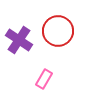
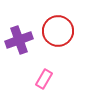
purple cross: rotated 36 degrees clockwise
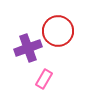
purple cross: moved 9 px right, 8 px down
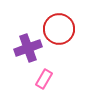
red circle: moved 1 px right, 2 px up
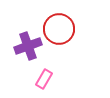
purple cross: moved 2 px up
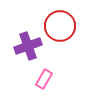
red circle: moved 1 px right, 3 px up
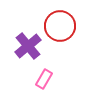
purple cross: rotated 20 degrees counterclockwise
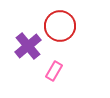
pink rectangle: moved 10 px right, 8 px up
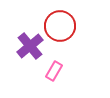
purple cross: moved 2 px right
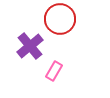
red circle: moved 7 px up
